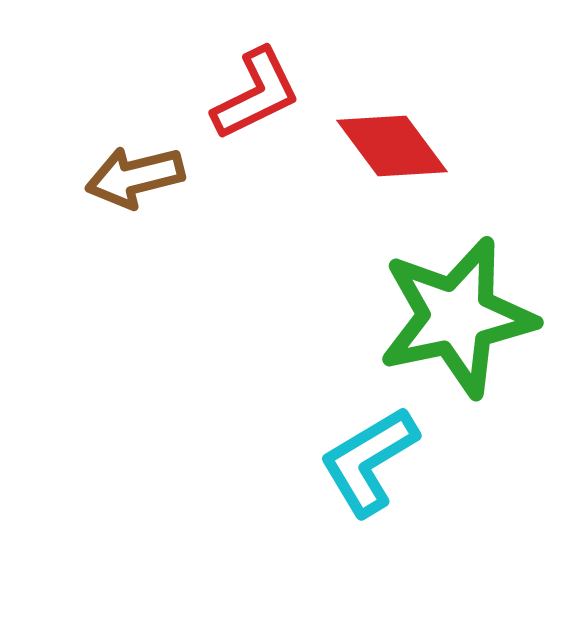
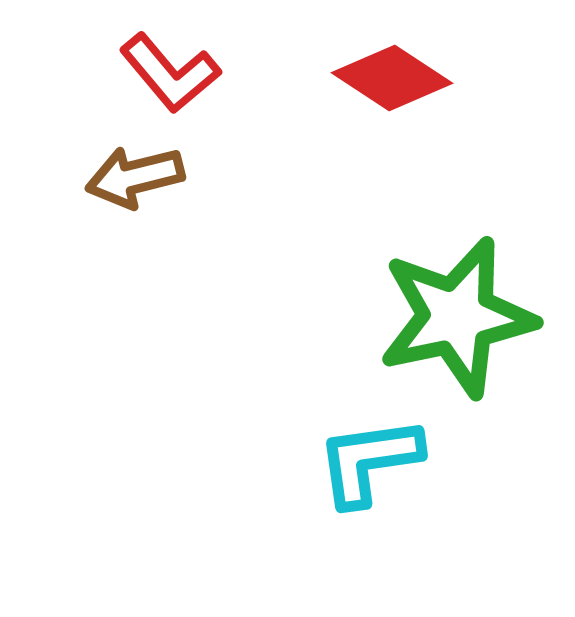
red L-shape: moved 86 px left, 21 px up; rotated 76 degrees clockwise
red diamond: moved 68 px up; rotated 20 degrees counterclockwise
cyan L-shape: rotated 23 degrees clockwise
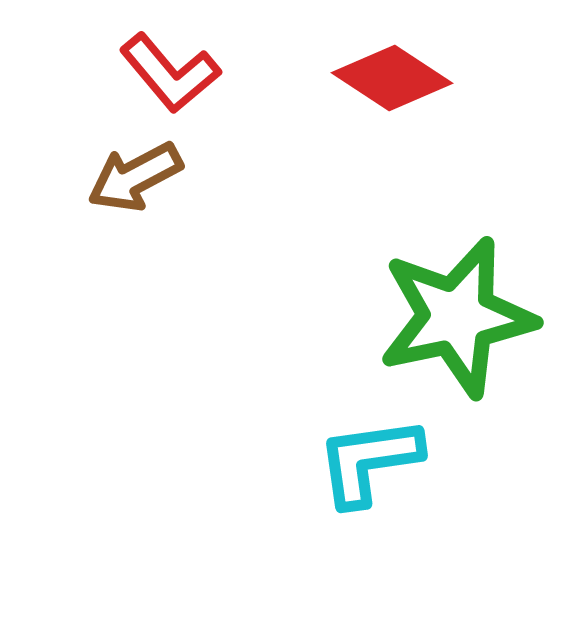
brown arrow: rotated 14 degrees counterclockwise
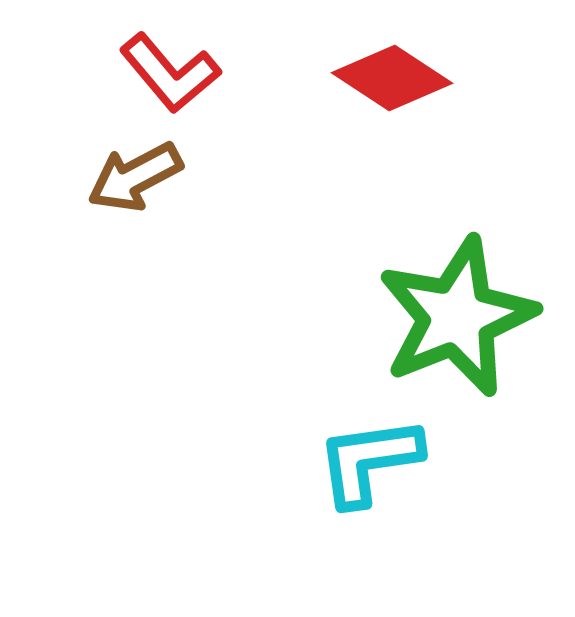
green star: rotated 10 degrees counterclockwise
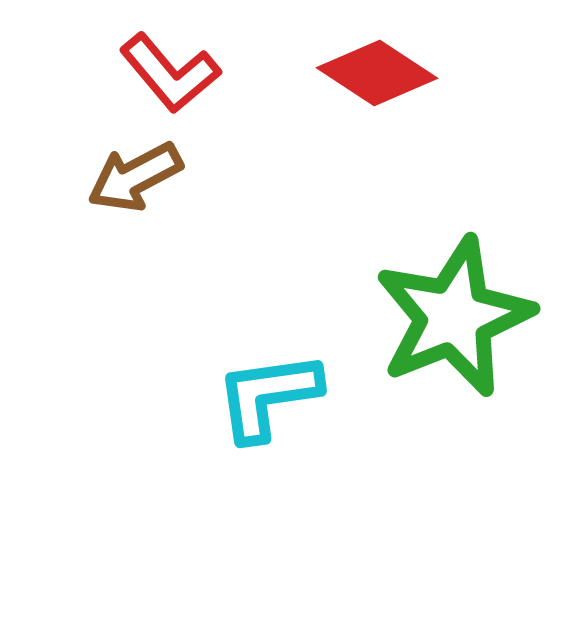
red diamond: moved 15 px left, 5 px up
green star: moved 3 px left
cyan L-shape: moved 101 px left, 65 px up
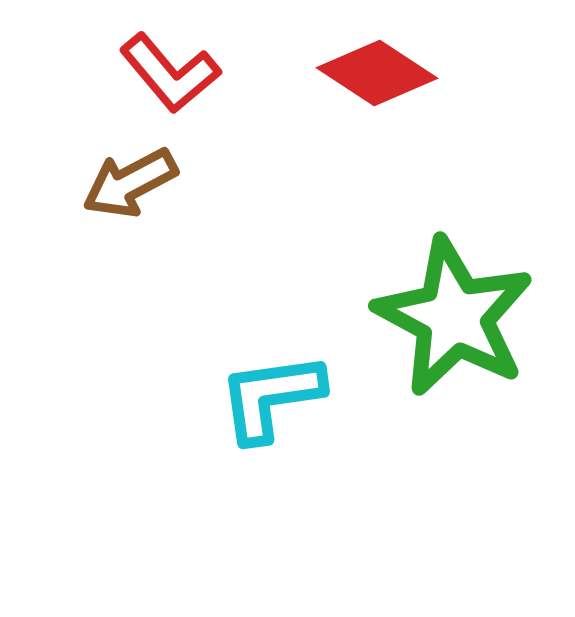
brown arrow: moved 5 px left, 6 px down
green star: rotated 22 degrees counterclockwise
cyan L-shape: moved 3 px right, 1 px down
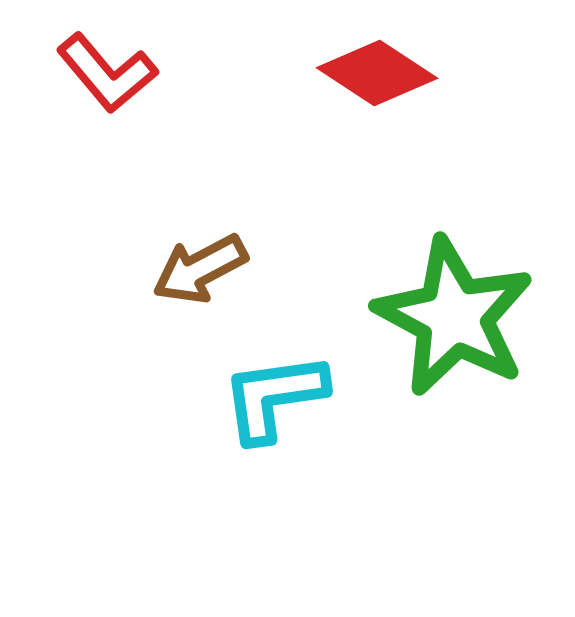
red L-shape: moved 63 px left
brown arrow: moved 70 px right, 86 px down
cyan L-shape: moved 3 px right
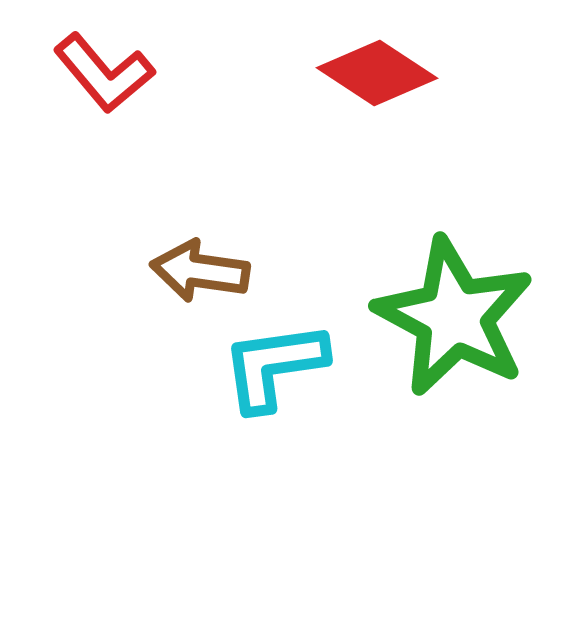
red L-shape: moved 3 px left
brown arrow: moved 2 px down; rotated 36 degrees clockwise
cyan L-shape: moved 31 px up
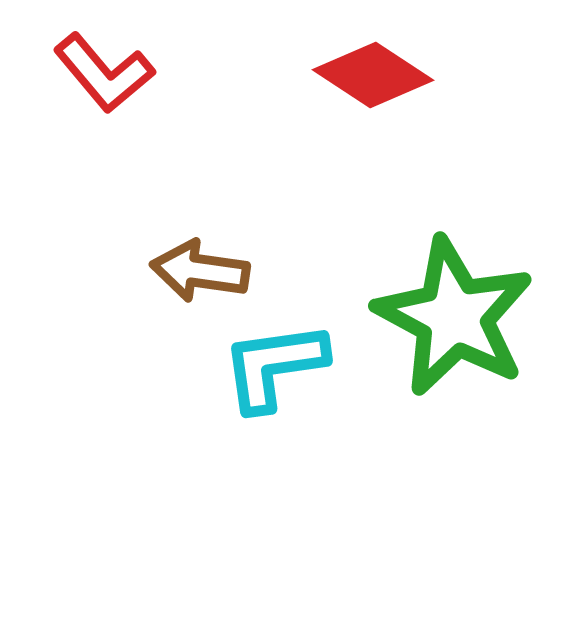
red diamond: moved 4 px left, 2 px down
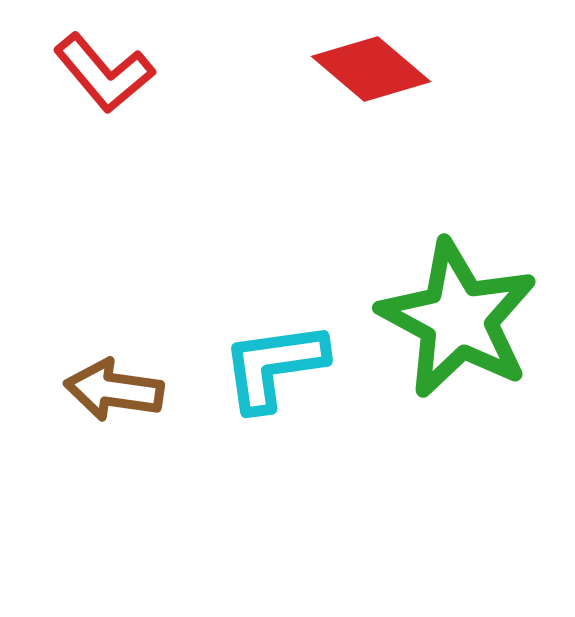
red diamond: moved 2 px left, 6 px up; rotated 7 degrees clockwise
brown arrow: moved 86 px left, 119 px down
green star: moved 4 px right, 2 px down
